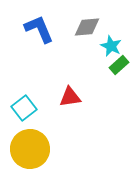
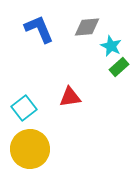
green rectangle: moved 2 px down
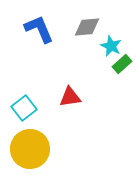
green rectangle: moved 3 px right, 3 px up
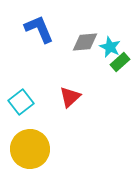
gray diamond: moved 2 px left, 15 px down
cyan star: moved 1 px left, 1 px down
green rectangle: moved 2 px left, 2 px up
red triangle: rotated 35 degrees counterclockwise
cyan square: moved 3 px left, 6 px up
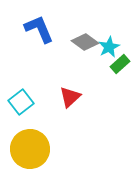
gray diamond: rotated 40 degrees clockwise
cyan star: moved 1 px left; rotated 20 degrees clockwise
green rectangle: moved 2 px down
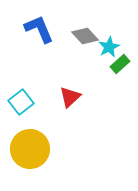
gray diamond: moved 6 px up; rotated 12 degrees clockwise
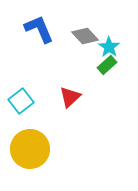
cyan star: rotated 10 degrees counterclockwise
green rectangle: moved 13 px left, 1 px down
cyan square: moved 1 px up
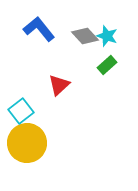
blue L-shape: rotated 16 degrees counterclockwise
cyan star: moved 2 px left, 11 px up; rotated 15 degrees counterclockwise
red triangle: moved 11 px left, 12 px up
cyan square: moved 10 px down
yellow circle: moved 3 px left, 6 px up
